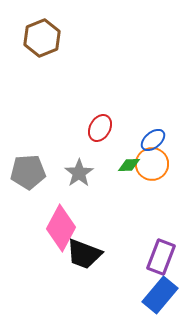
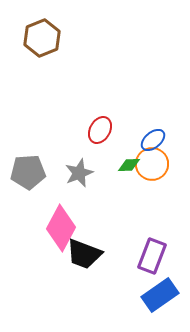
red ellipse: moved 2 px down
gray star: rotated 12 degrees clockwise
purple rectangle: moved 9 px left, 1 px up
blue rectangle: rotated 15 degrees clockwise
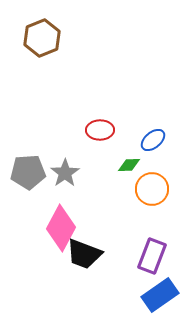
red ellipse: rotated 60 degrees clockwise
orange circle: moved 25 px down
gray star: moved 14 px left; rotated 12 degrees counterclockwise
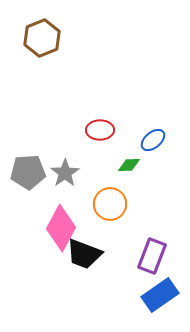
orange circle: moved 42 px left, 15 px down
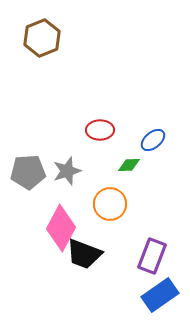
gray star: moved 2 px right, 2 px up; rotated 16 degrees clockwise
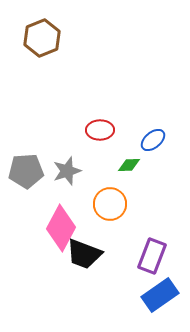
gray pentagon: moved 2 px left, 1 px up
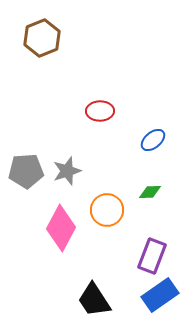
red ellipse: moved 19 px up
green diamond: moved 21 px right, 27 px down
orange circle: moved 3 px left, 6 px down
black trapezoid: moved 10 px right, 46 px down; rotated 36 degrees clockwise
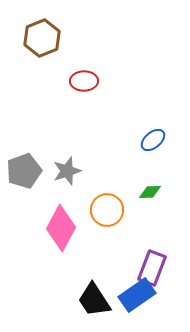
red ellipse: moved 16 px left, 30 px up
gray pentagon: moved 2 px left; rotated 16 degrees counterclockwise
purple rectangle: moved 12 px down
blue rectangle: moved 23 px left
